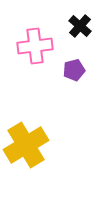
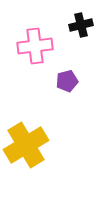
black cross: moved 1 px right, 1 px up; rotated 35 degrees clockwise
purple pentagon: moved 7 px left, 11 px down
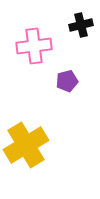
pink cross: moved 1 px left
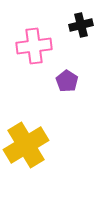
purple pentagon: rotated 25 degrees counterclockwise
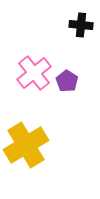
black cross: rotated 20 degrees clockwise
pink cross: moved 27 px down; rotated 32 degrees counterclockwise
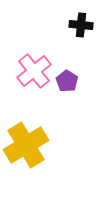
pink cross: moved 2 px up
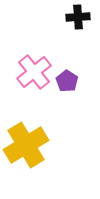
black cross: moved 3 px left, 8 px up; rotated 10 degrees counterclockwise
pink cross: moved 1 px down
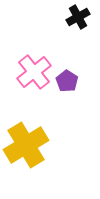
black cross: rotated 25 degrees counterclockwise
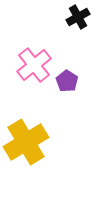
pink cross: moved 7 px up
yellow cross: moved 3 px up
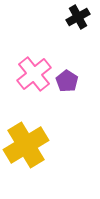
pink cross: moved 9 px down
yellow cross: moved 3 px down
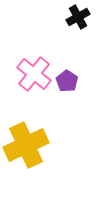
pink cross: rotated 12 degrees counterclockwise
yellow cross: rotated 6 degrees clockwise
